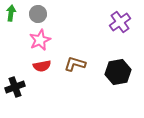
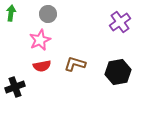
gray circle: moved 10 px right
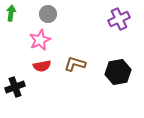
purple cross: moved 1 px left, 3 px up; rotated 10 degrees clockwise
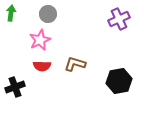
red semicircle: rotated 12 degrees clockwise
black hexagon: moved 1 px right, 9 px down
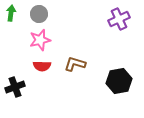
gray circle: moved 9 px left
pink star: rotated 10 degrees clockwise
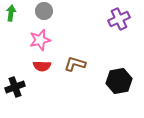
gray circle: moved 5 px right, 3 px up
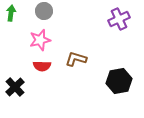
brown L-shape: moved 1 px right, 5 px up
black cross: rotated 24 degrees counterclockwise
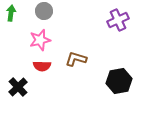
purple cross: moved 1 px left, 1 px down
black cross: moved 3 px right
